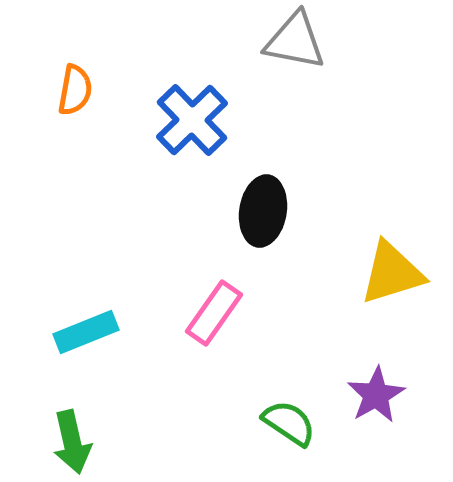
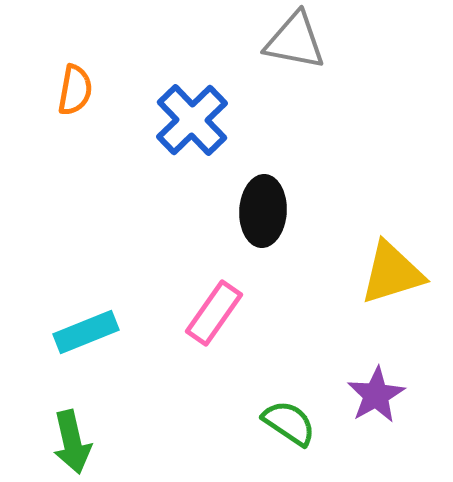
black ellipse: rotated 6 degrees counterclockwise
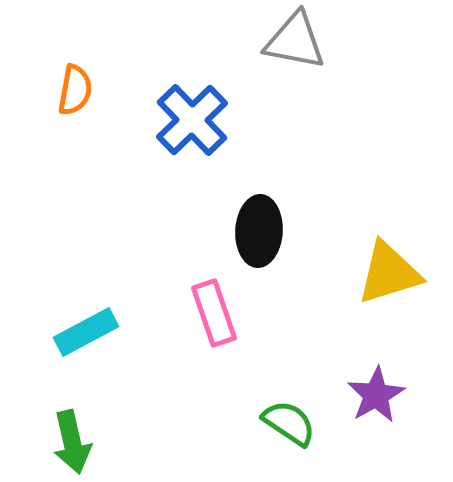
black ellipse: moved 4 px left, 20 px down
yellow triangle: moved 3 px left
pink rectangle: rotated 54 degrees counterclockwise
cyan rectangle: rotated 6 degrees counterclockwise
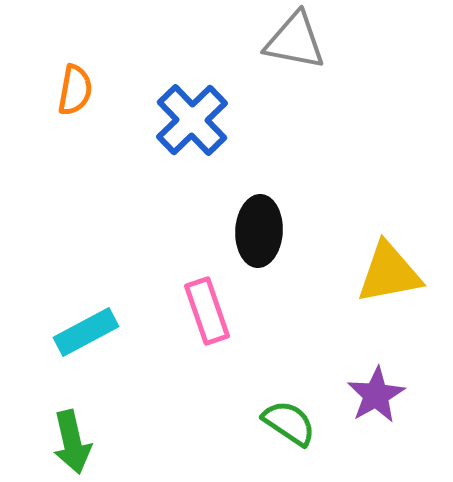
yellow triangle: rotated 6 degrees clockwise
pink rectangle: moved 7 px left, 2 px up
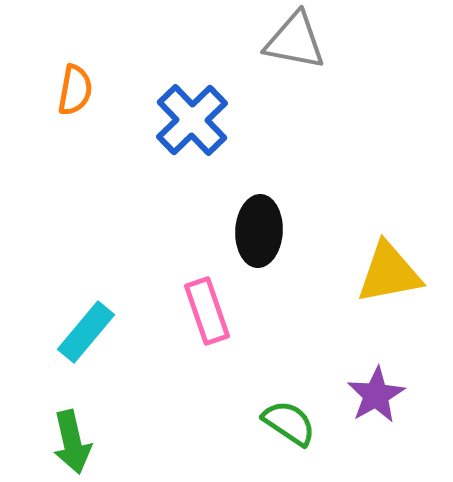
cyan rectangle: rotated 22 degrees counterclockwise
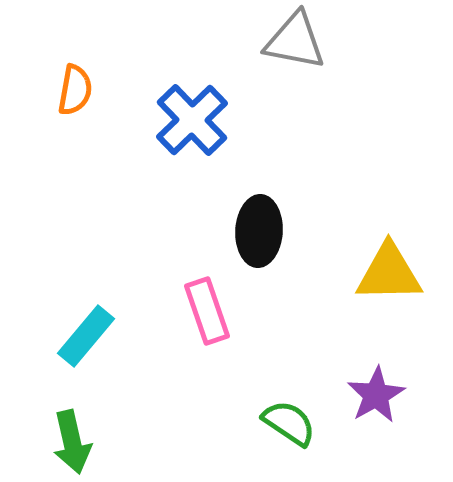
yellow triangle: rotated 10 degrees clockwise
cyan rectangle: moved 4 px down
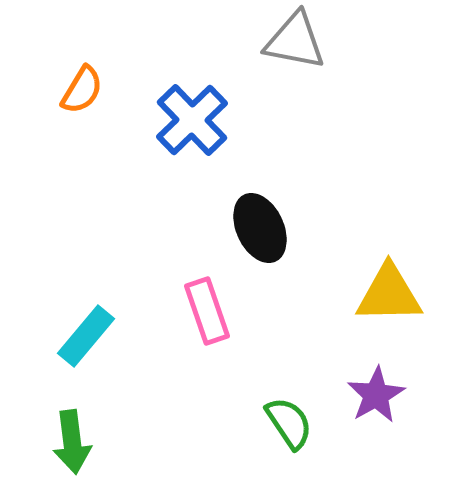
orange semicircle: moved 7 px right; rotated 21 degrees clockwise
black ellipse: moved 1 px right, 3 px up; rotated 28 degrees counterclockwise
yellow triangle: moved 21 px down
green semicircle: rotated 22 degrees clockwise
green arrow: rotated 6 degrees clockwise
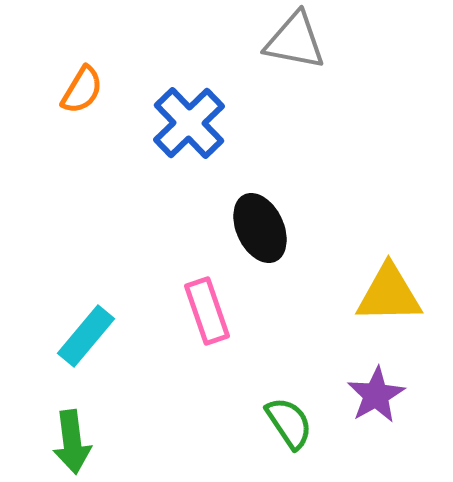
blue cross: moved 3 px left, 3 px down
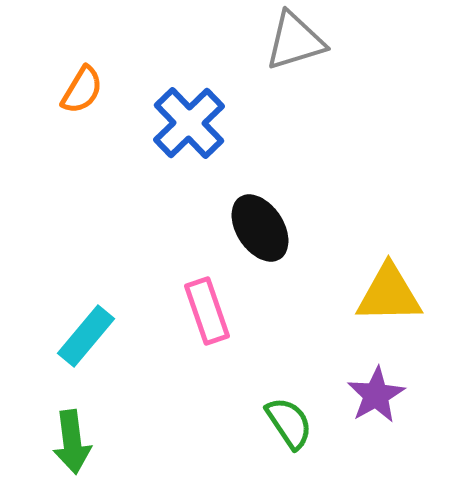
gray triangle: rotated 28 degrees counterclockwise
black ellipse: rotated 8 degrees counterclockwise
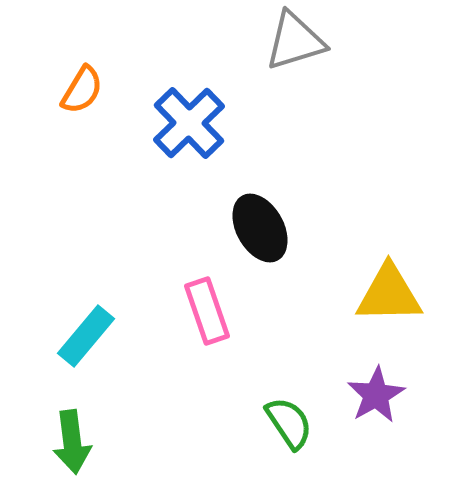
black ellipse: rotated 4 degrees clockwise
